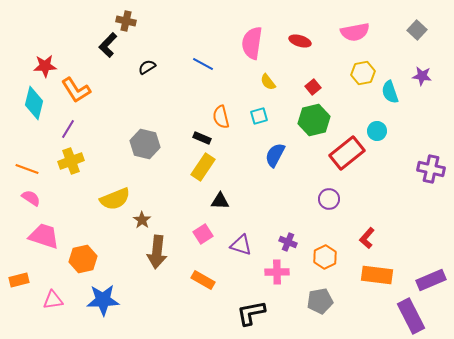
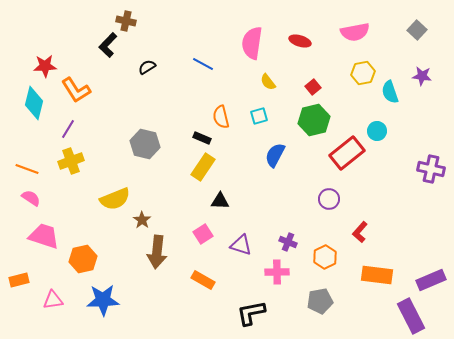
red L-shape at (367, 238): moved 7 px left, 6 px up
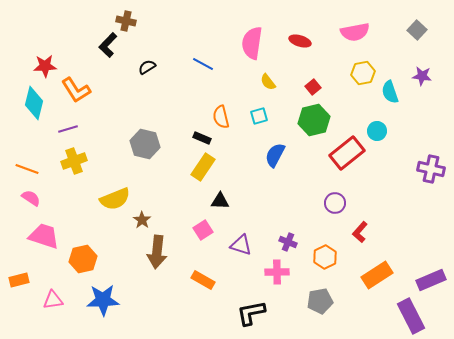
purple line at (68, 129): rotated 42 degrees clockwise
yellow cross at (71, 161): moved 3 px right
purple circle at (329, 199): moved 6 px right, 4 px down
pink square at (203, 234): moved 4 px up
orange rectangle at (377, 275): rotated 40 degrees counterclockwise
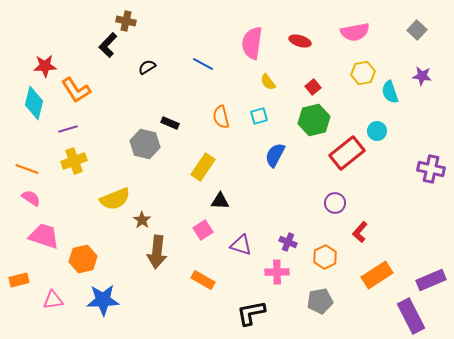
black rectangle at (202, 138): moved 32 px left, 15 px up
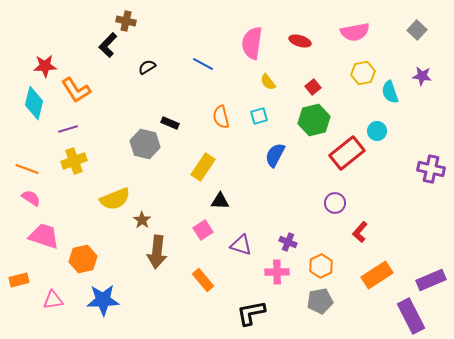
orange hexagon at (325, 257): moved 4 px left, 9 px down
orange rectangle at (203, 280): rotated 20 degrees clockwise
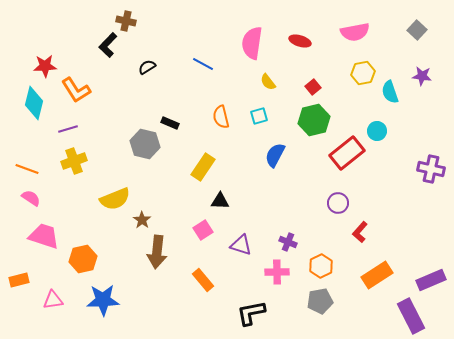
purple circle at (335, 203): moved 3 px right
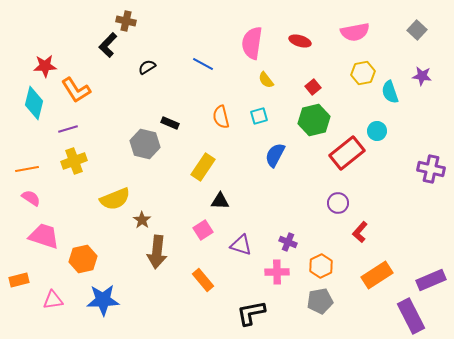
yellow semicircle at (268, 82): moved 2 px left, 2 px up
orange line at (27, 169): rotated 30 degrees counterclockwise
